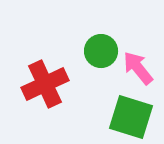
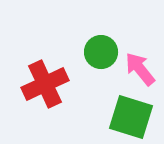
green circle: moved 1 px down
pink arrow: moved 2 px right, 1 px down
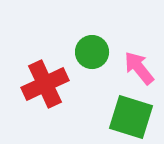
green circle: moved 9 px left
pink arrow: moved 1 px left, 1 px up
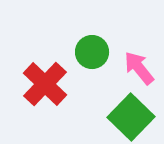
red cross: rotated 21 degrees counterclockwise
green square: rotated 27 degrees clockwise
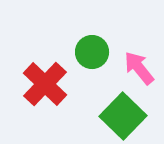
green square: moved 8 px left, 1 px up
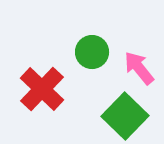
red cross: moved 3 px left, 5 px down
green square: moved 2 px right
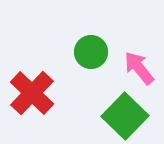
green circle: moved 1 px left
red cross: moved 10 px left, 4 px down
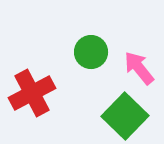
red cross: rotated 18 degrees clockwise
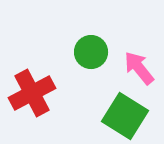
green square: rotated 12 degrees counterclockwise
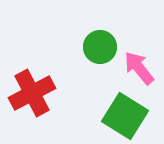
green circle: moved 9 px right, 5 px up
